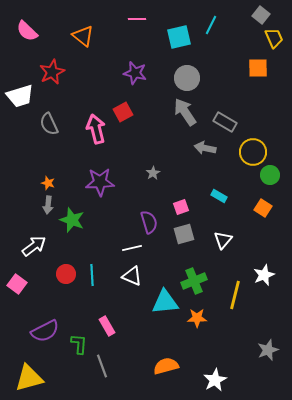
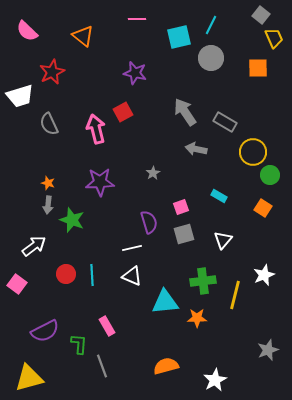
gray circle at (187, 78): moved 24 px right, 20 px up
gray arrow at (205, 148): moved 9 px left, 1 px down
green cross at (194, 281): moved 9 px right; rotated 15 degrees clockwise
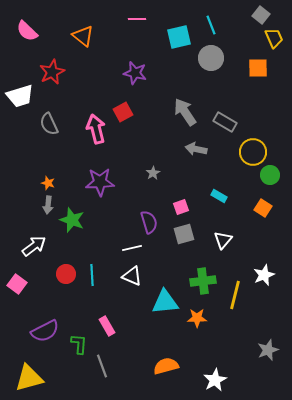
cyan line at (211, 25): rotated 48 degrees counterclockwise
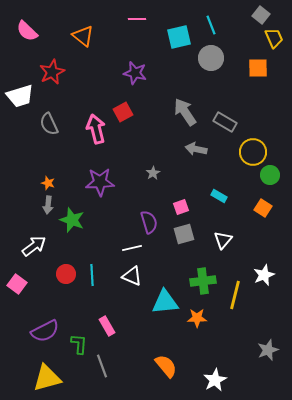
orange semicircle at (166, 366): rotated 65 degrees clockwise
yellow triangle at (29, 378): moved 18 px right
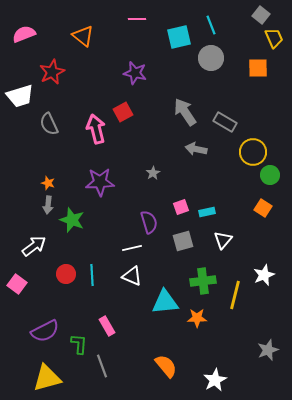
pink semicircle at (27, 31): moved 3 px left, 3 px down; rotated 115 degrees clockwise
cyan rectangle at (219, 196): moved 12 px left, 16 px down; rotated 42 degrees counterclockwise
gray square at (184, 234): moved 1 px left, 7 px down
